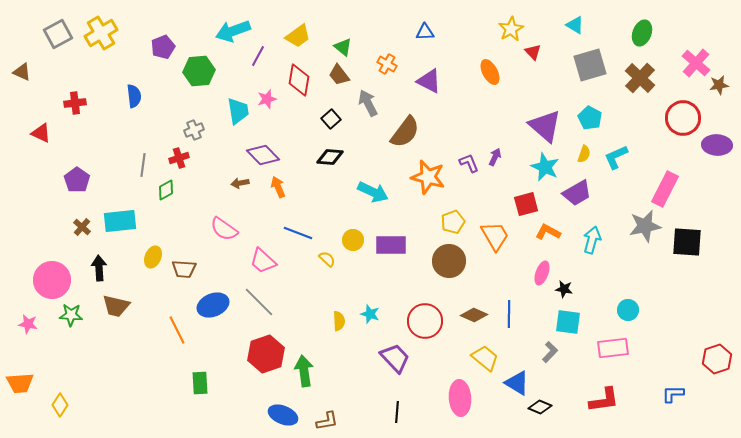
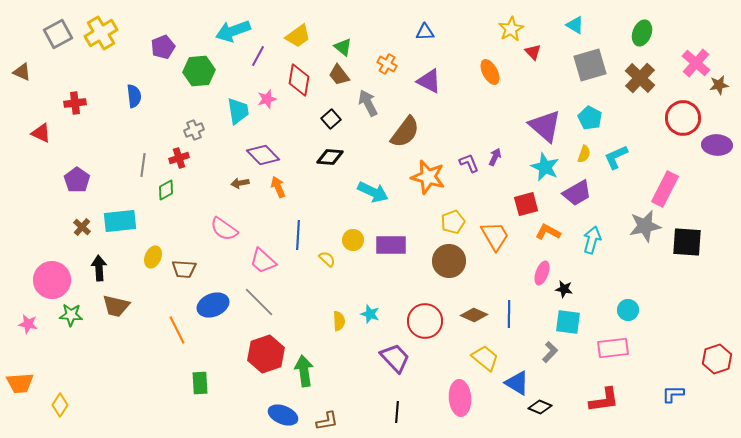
blue line at (298, 233): moved 2 px down; rotated 72 degrees clockwise
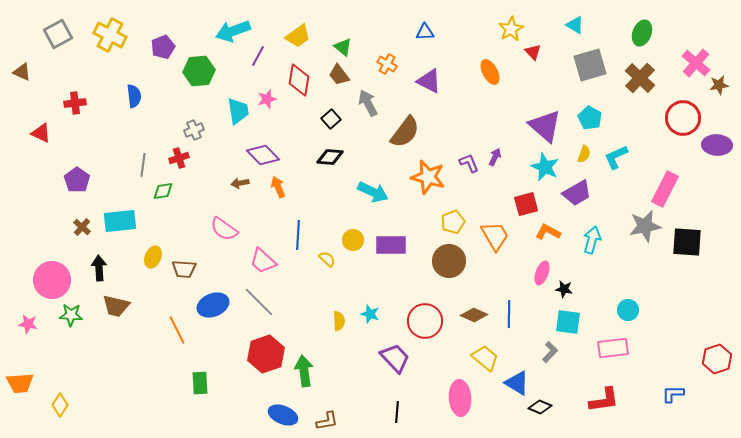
yellow cross at (101, 33): moved 9 px right, 2 px down; rotated 32 degrees counterclockwise
green diamond at (166, 190): moved 3 px left, 1 px down; rotated 20 degrees clockwise
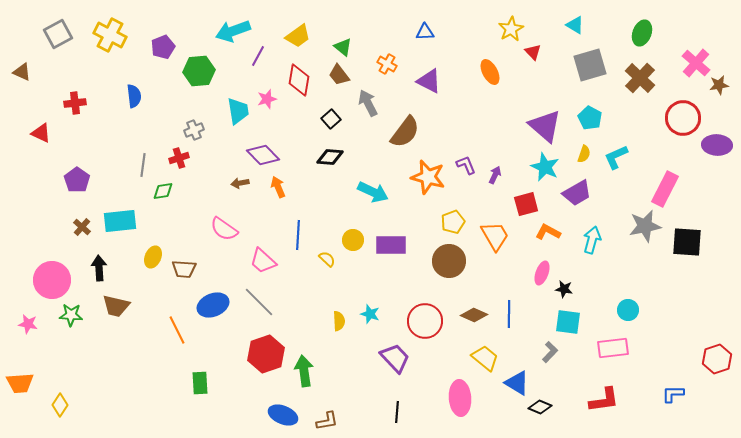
purple arrow at (495, 157): moved 18 px down
purple L-shape at (469, 163): moved 3 px left, 2 px down
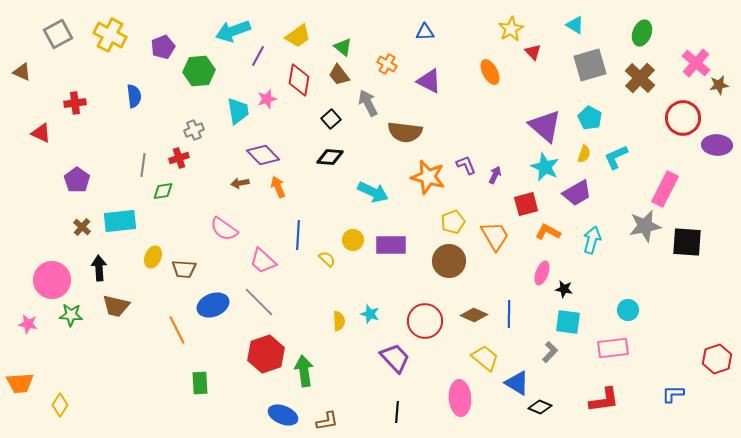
brown semicircle at (405, 132): rotated 60 degrees clockwise
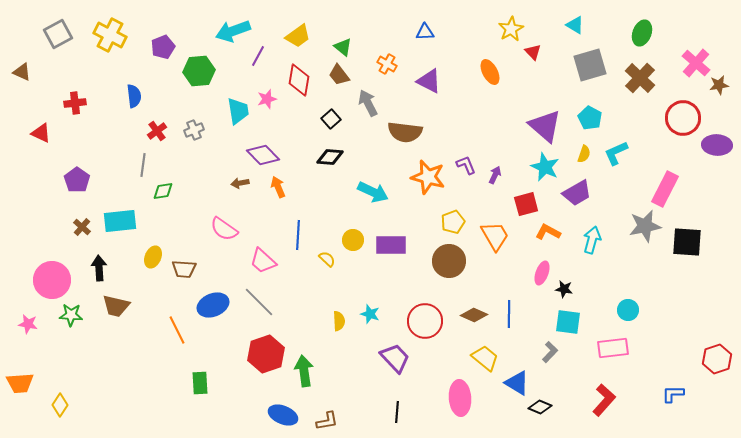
cyan L-shape at (616, 157): moved 4 px up
red cross at (179, 158): moved 22 px left, 27 px up; rotated 18 degrees counterclockwise
red L-shape at (604, 400): rotated 40 degrees counterclockwise
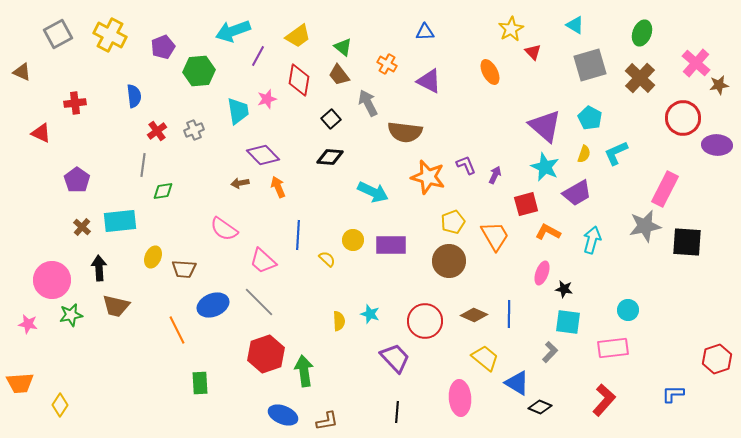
green star at (71, 315): rotated 15 degrees counterclockwise
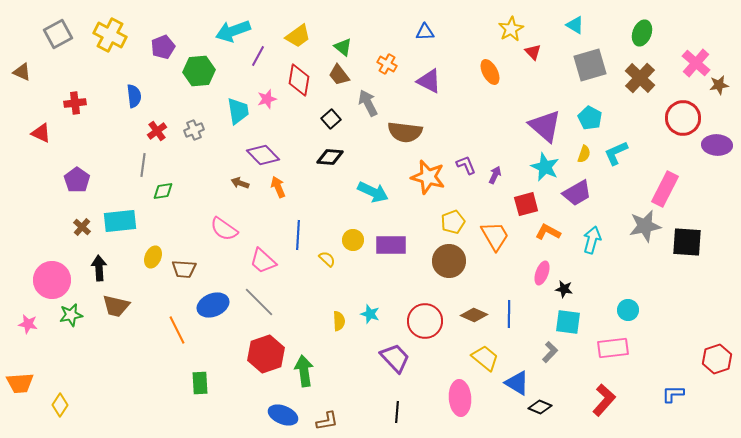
brown arrow at (240, 183): rotated 30 degrees clockwise
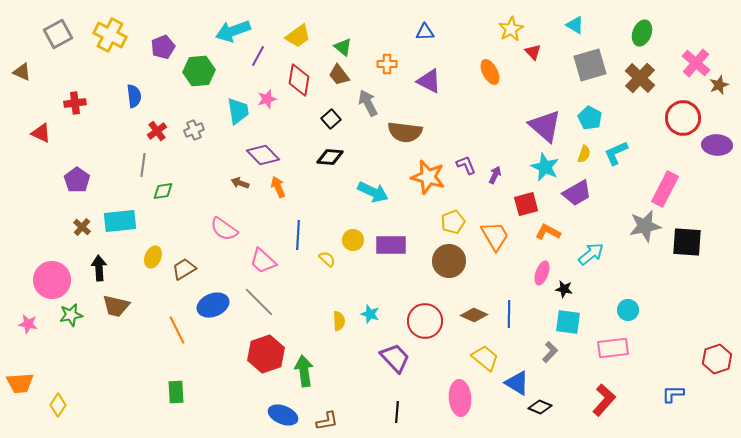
orange cross at (387, 64): rotated 30 degrees counterclockwise
brown star at (719, 85): rotated 12 degrees counterclockwise
cyan arrow at (592, 240): moved 1 px left, 14 px down; rotated 36 degrees clockwise
brown trapezoid at (184, 269): rotated 145 degrees clockwise
green rectangle at (200, 383): moved 24 px left, 9 px down
yellow diamond at (60, 405): moved 2 px left
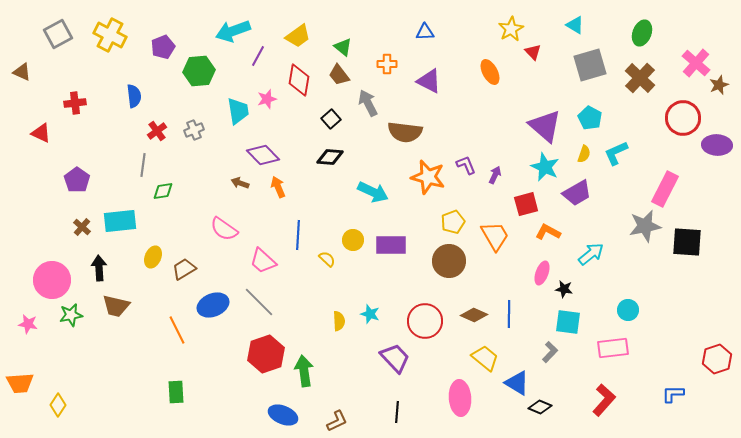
brown L-shape at (327, 421): moved 10 px right; rotated 15 degrees counterclockwise
